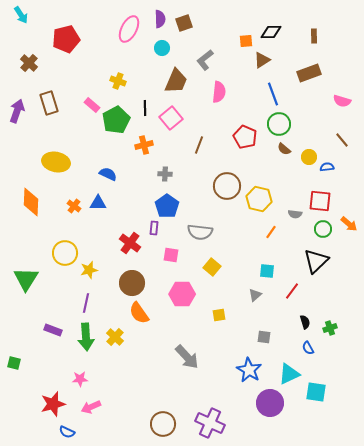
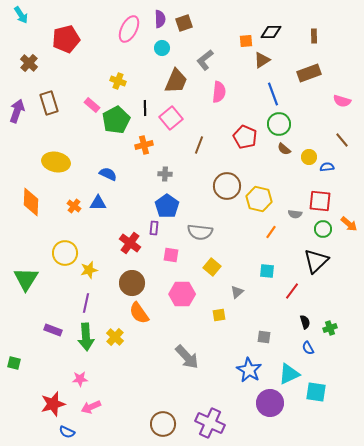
gray triangle at (255, 295): moved 18 px left, 3 px up
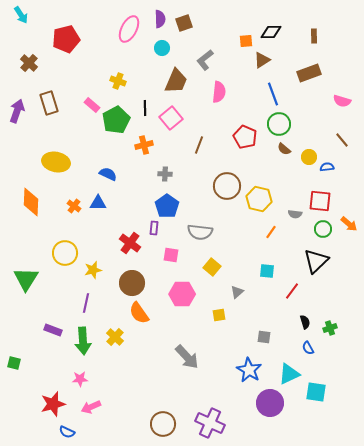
yellow star at (89, 270): moved 4 px right
green arrow at (86, 337): moved 3 px left, 4 px down
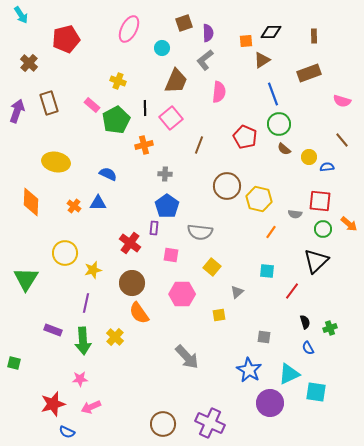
purple semicircle at (160, 19): moved 48 px right, 14 px down
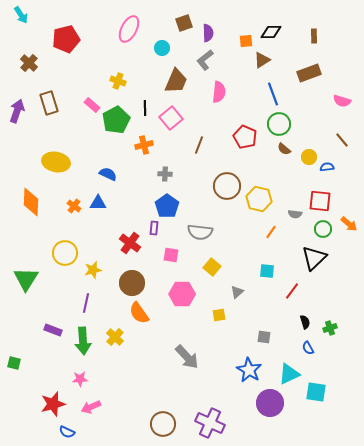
black triangle at (316, 261): moved 2 px left, 3 px up
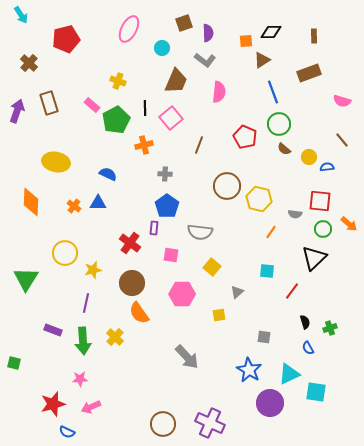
gray L-shape at (205, 60): rotated 105 degrees counterclockwise
blue line at (273, 94): moved 2 px up
